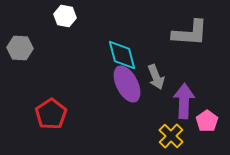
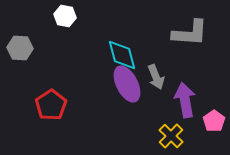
purple arrow: moved 1 px right, 1 px up; rotated 12 degrees counterclockwise
red pentagon: moved 9 px up
pink pentagon: moved 7 px right
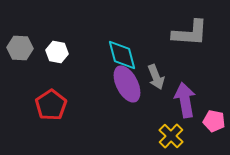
white hexagon: moved 8 px left, 36 px down
pink pentagon: rotated 25 degrees counterclockwise
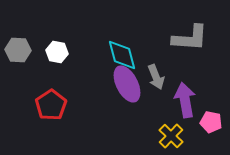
gray L-shape: moved 5 px down
gray hexagon: moved 2 px left, 2 px down
pink pentagon: moved 3 px left, 1 px down
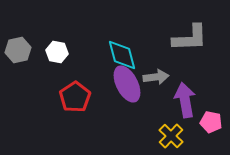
gray L-shape: rotated 6 degrees counterclockwise
gray hexagon: rotated 15 degrees counterclockwise
gray arrow: rotated 75 degrees counterclockwise
red pentagon: moved 24 px right, 8 px up
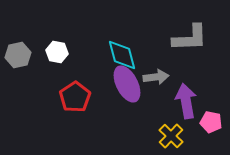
gray hexagon: moved 5 px down
purple arrow: moved 1 px right, 1 px down
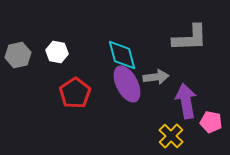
red pentagon: moved 4 px up
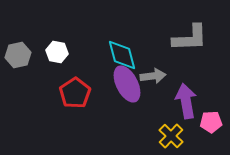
gray arrow: moved 3 px left, 1 px up
pink pentagon: rotated 15 degrees counterclockwise
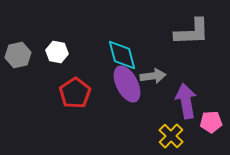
gray L-shape: moved 2 px right, 6 px up
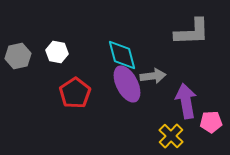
gray hexagon: moved 1 px down
